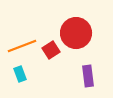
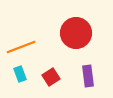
orange line: moved 1 px left, 1 px down
red square: moved 27 px down
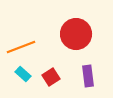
red circle: moved 1 px down
cyan rectangle: moved 3 px right; rotated 28 degrees counterclockwise
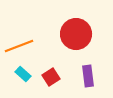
orange line: moved 2 px left, 1 px up
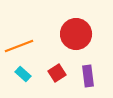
red square: moved 6 px right, 4 px up
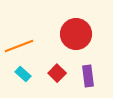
red square: rotated 12 degrees counterclockwise
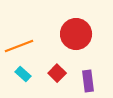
purple rectangle: moved 5 px down
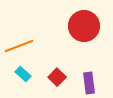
red circle: moved 8 px right, 8 px up
red square: moved 4 px down
purple rectangle: moved 1 px right, 2 px down
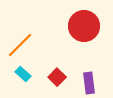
orange line: moved 1 px right, 1 px up; rotated 24 degrees counterclockwise
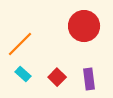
orange line: moved 1 px up
purple rectangle: moved 4 px up
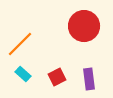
red square: rotated 18 degrees clockwise
